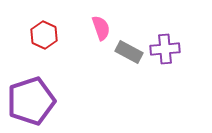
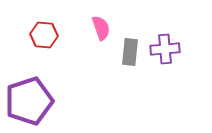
red hexagon: rotated 20 degrees counterclockwise
gray rectangle: moved 1 px right; rotated 68 degrees clockwise
purple pentagon: moved 2 px left
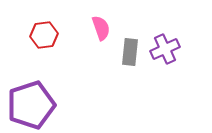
red hexagon: rotated 12 degrees counterclockwise
purple cross: rotated 20 degrees counterclockwise
purple pentagon: moved 2 px right, 4 px down
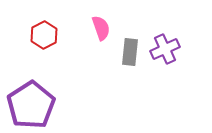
red hexagon: rotated 20 degrees counterclockwise
purple pentagon: rotated 15 degrees counterclockwise
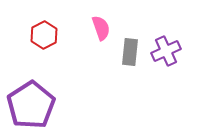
purple cross: moved 1 px right, 2 px down
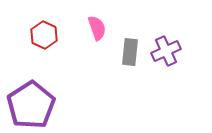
pink semicircle: moved 4 px left
red hexagon: rotated 8 degrees counterclockwise
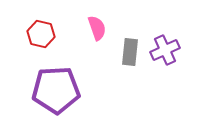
red hexagon: moved 3 px left, 1 px up; rotated 12 degrees counterclockwise
purple cross: moved 1 px left, 1 px up
purple pentagon: moved 25 px right, 15 px up; rotated 30 degrees clockwise
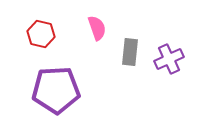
purple cross: moved 4 px right, 9 px down
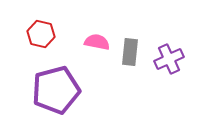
pink semicircle: moved 14 px down; rotated 60 degrees counterclockwise
purple pentagon: rotated 12 degrees counterclockwise
